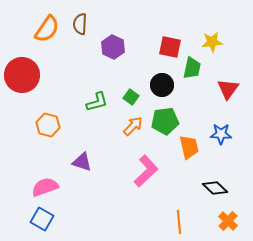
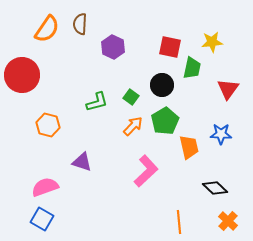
green pentagon: rotated 24 degrees counterclockwise
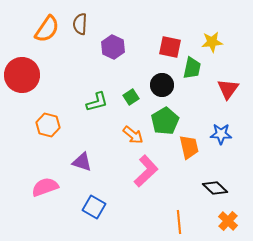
green square: rotated 21 degrees clockwise
orange arrow: moved 9 px down; rotated 85 degrees clockwise
blue square: moved 52 px right, 12 px up
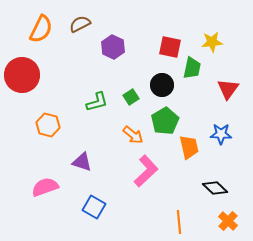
brown semicircle: rotated 60 degrees clockwise
orange semicircle: moved 6 px left; rotated 8 degrees counterclockwise
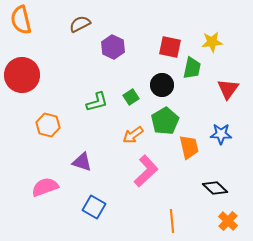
orange semicircle: moved 20 px left, 9 px up; rotated 140 degrees clockwise
orange arrow: rotated 105 degrees clockwise
orange line: moved 7 px left, 1 px up
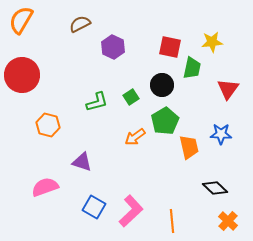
orange semicircle: rotated 44 degrees clockwise
orange arrow: moved 2 px right, 2 px down
pink L-shape: moved 15 px left, 40 px down
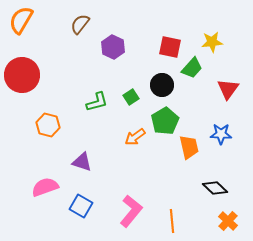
brown semicircle: rotated 25 degrees counterclockwise
green trapezoid: rotated 30 degrees clockwise
blue square: moved 13 px left, 1 px up
pink L-shape: rotated 8 degrees counterclockwise
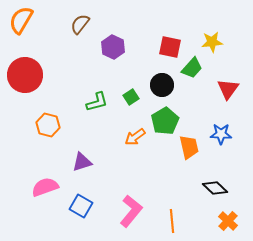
red circle: moved 3 px right
purple triangle: rotated 35 degrees counterclockwise
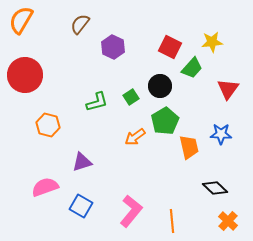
red square: rotated 15 degrees clockwise
black circle: moved 2 px left, 1 px down
